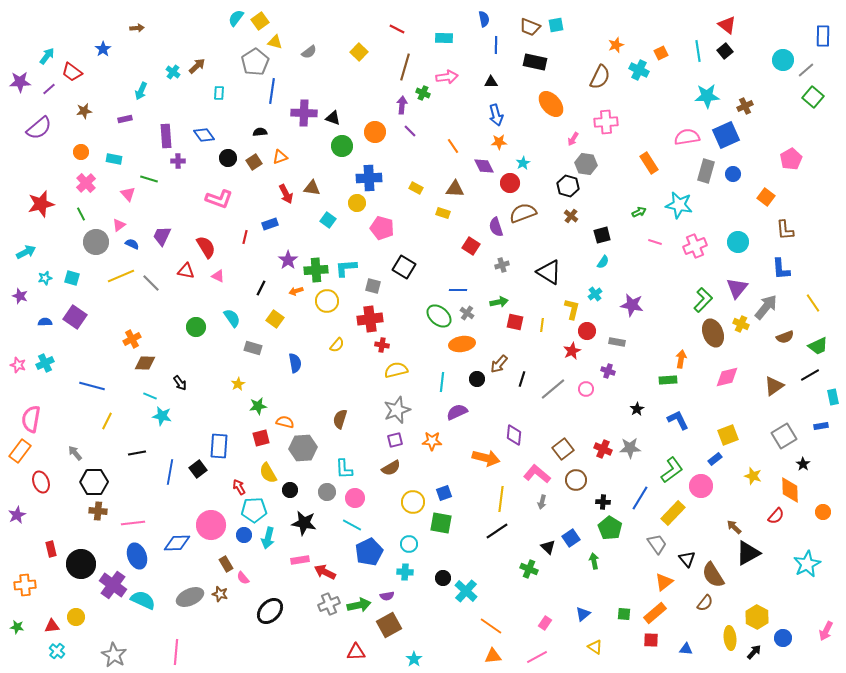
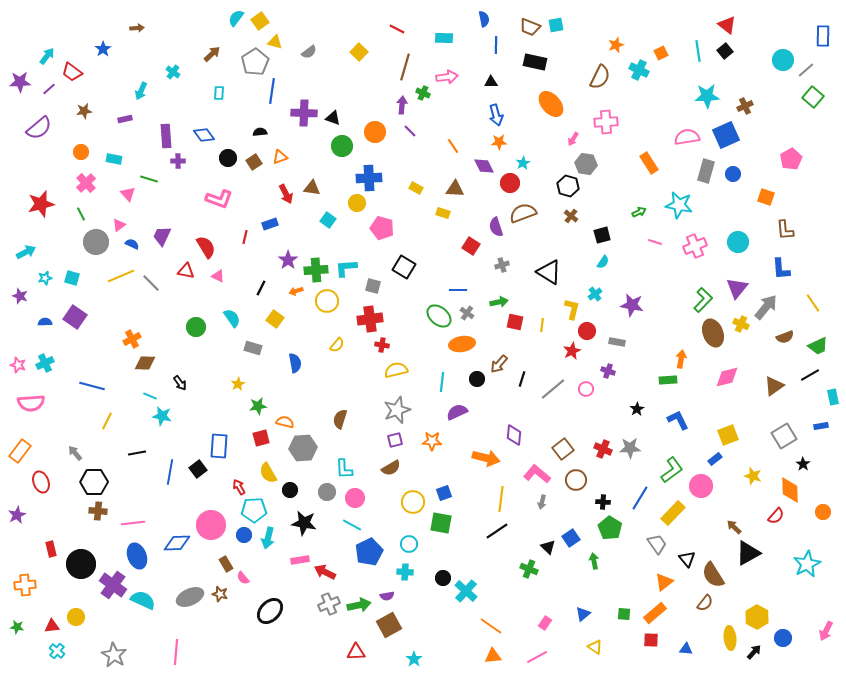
brown arrow at (197, 66): moved 15 px right, 12 px up
orange square at (766, 197): rotated 18 degrees counterclockwise
pink semicircle at (31, 419): moved 16 px up; rotated 104 degrees counterclockwise
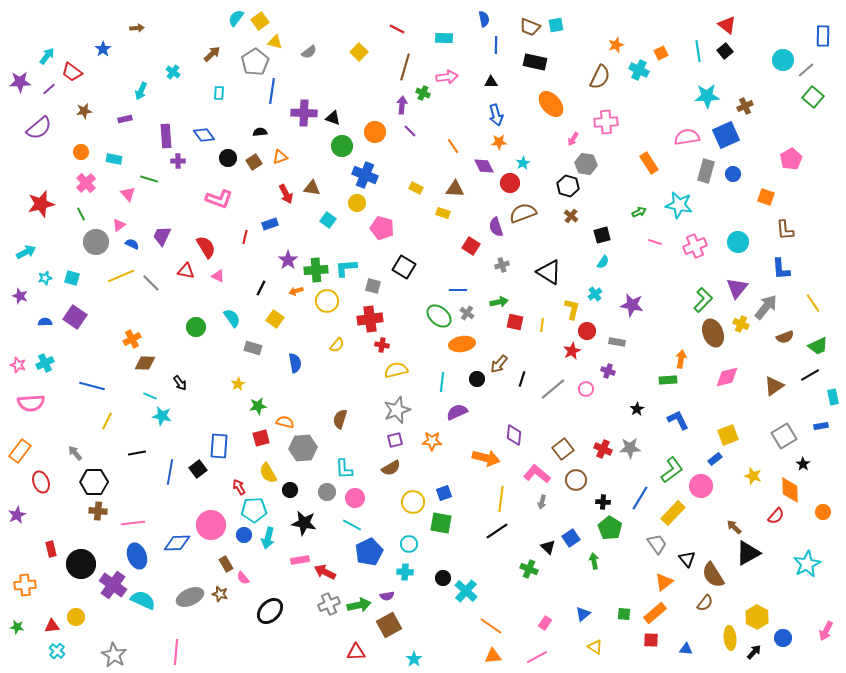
blue cross at (369, 178): moved 4 px left, 3 px up; rotated 25 degrees clockwise
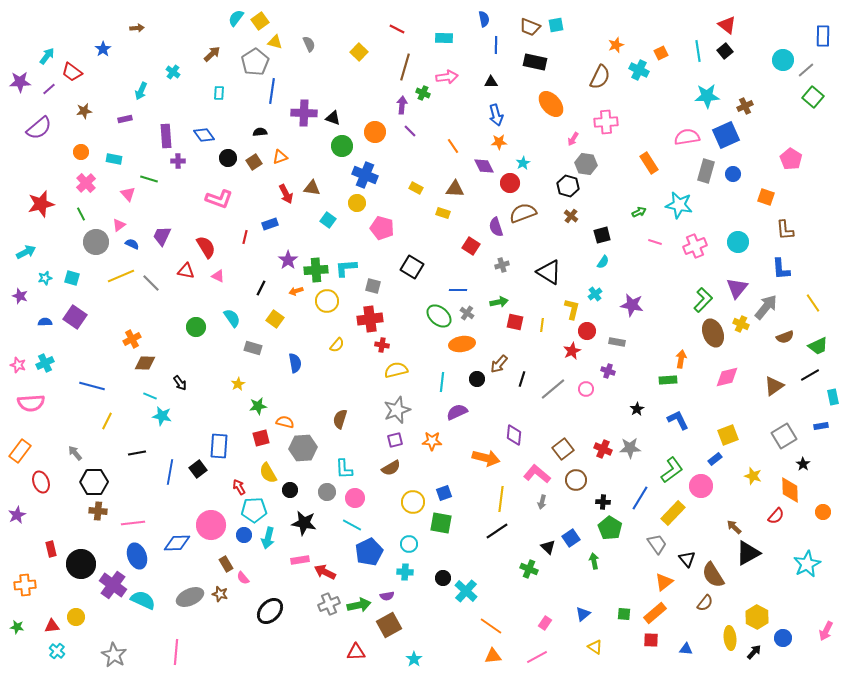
gray semicircle at (309, 52): moved 8 px up; rotated 77 degrees counterclockwise
pink pentagon at (791, 159): rotated 10 degrees counterclockwise
black square at (404, 267): moved 8 px right
